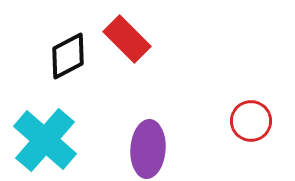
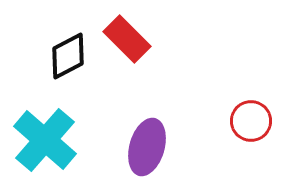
purple ellipse: moved 1 px left, 2 px up; rotated 12 degrees clockwise
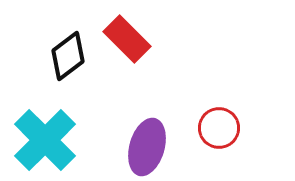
black diamond: rotated 9 degrees counterclockwise
red circle: moved 32 px left, 7 px down
cyan cross: rotated 4 degrees clockwise
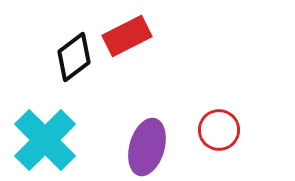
red rectangle: moved 3 px up; rotated 72 degrees counterclockwise
black diamond: moved 6 px right, 1 px down
red circle: moved 2 px down
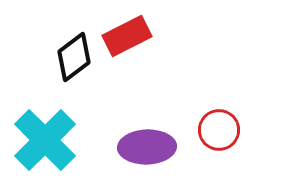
purple ellipse: rotated 72 degrees clockwise
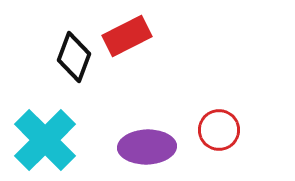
black diamond: rotated 33 degrees counterclockwise
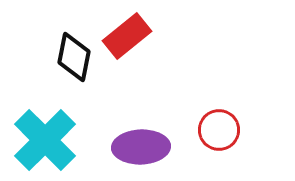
red rectangle: rotated 12 degrees counterclockwise
black diamond: rotated 9 degrees counterclockwise
purple ellipse: moved 6 px left
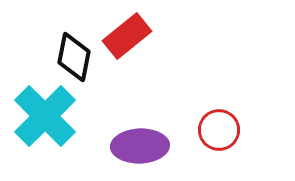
cyan cross: moved 24 px up
purple ellipse: moved 1 px left, 1 px up
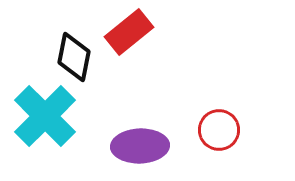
red rectangle: moved 2 px right, 4 px up
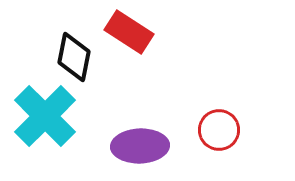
red rectangle: rotated 72 degrees clockwise
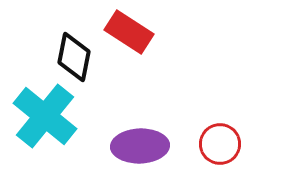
cyan cross: rotated 6 degrees counterclockwise
red circle: moved 1 px right, 14 px down
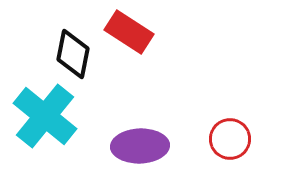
black diamond: moved 1 px left, 3 px up
red circle: moved 10 px right, 5 px up
